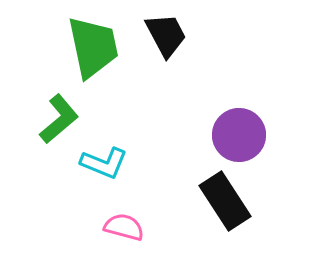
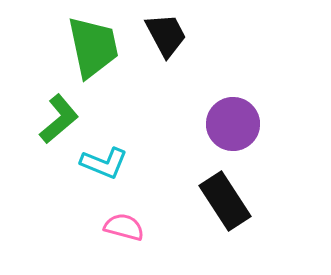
purple circle: moved 6 px left, 11 px up
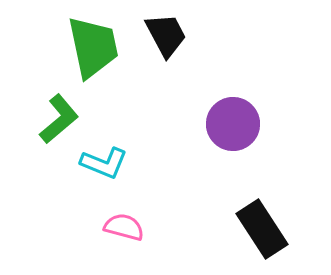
black rectangle: moved 37 px right, 28 px down
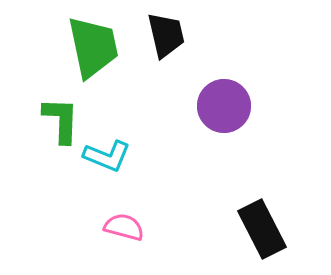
black trapezoid: rotated 15 degrees clockwise
green L-shape: moved 2 px right, 1 px down; rotated 48 degrees counterclockwise
purple circle: moved 9 px left, 18 px up
cyan L-shape: moved 3 px right, 7 px up
black rectangle: rotated 6 degrees clockwise
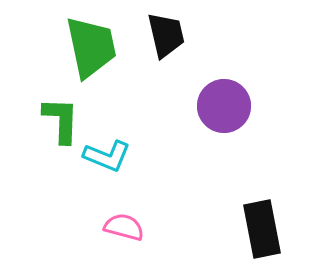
green trapezoid: moved 2 px left
black rectangle: rotated 16 degrees clockwise
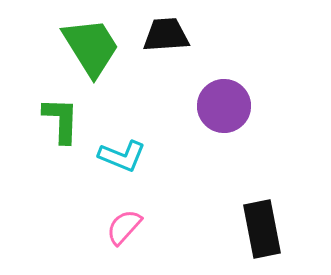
black trapezoid: rotated 81 degrees counterclockwise
green trapezoid: rotated 20 degrees counterclockwise
cyan L-shape: moved 15 px right
pink semicircle: rotated 63 degrees counterclockwise
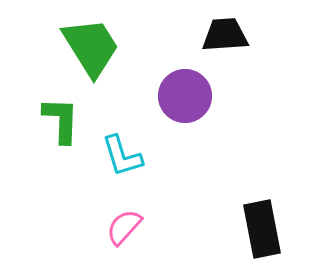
black trapezoid: moved 59 px right
purple circle: moved 39 px left, 10 px up
cyan L-shape: rotated 51 degrees clockwise
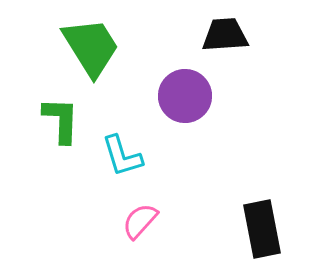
pink semicircle: moved 16 px right, 6 px up
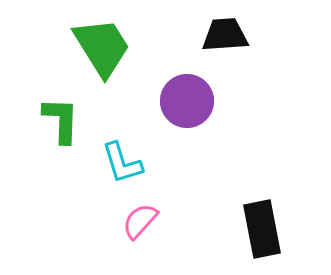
green trapezoid: moved 11 px right
purple circle: moved 2 px right, 5 px down
cyan L-shape: moved 7 px down
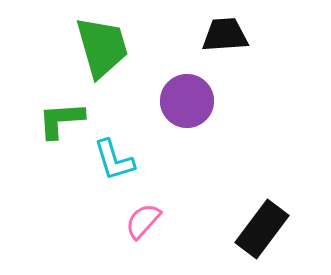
green trapezoid: rotated 16 degrees clockwise
green L-shape: rotated 96 degrees counterclockwise
cyan L-shape: moved 8 px left, 3 px up
pink semicircle: moved 3 px right
black rectangle: rotated 48 degrees clockwise
